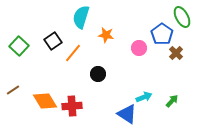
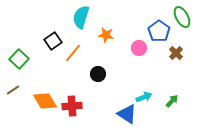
blue pentagon: moved 3 px left, 3 px up
green square: moved 13 px down
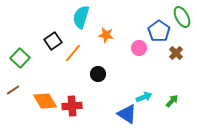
green square: moved 1 px right, 1 px up
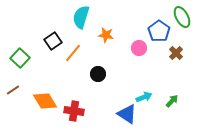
red cross: moved 2 px right, 5 px down; rotated 12 degrees clockwise
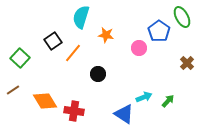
brown cross: moved 11 px right, 10 px down
green arrow: moved 4 px left
blue triangle: moved 3 px left
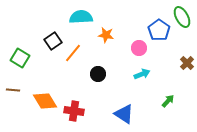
cyan semicircle: rotated 70 degrees clockwise
blue pentagon: moved 1 px up
green square: rotated 12 degrees counterclockwise
brown line: rotated 40 degrees clockwise
cyan arrow: moved 2 px left, 23 px up
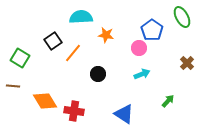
blue pentagon: moved 7 px left
brown line: moved 4 px up
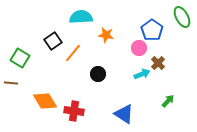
brown cross: moved 29 px left
brown line: moved 2 px left, 3 px up
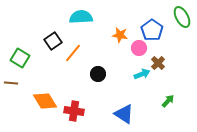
orange star: moved 14 px right
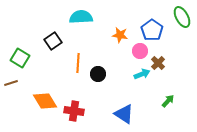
pink circle: moved 1 px right, 3 px down
orange line: moved 5 px right, 10 px down; rotated 36 degrees counterclockwise
brown line: rotated 24 degrees counterclockwise
